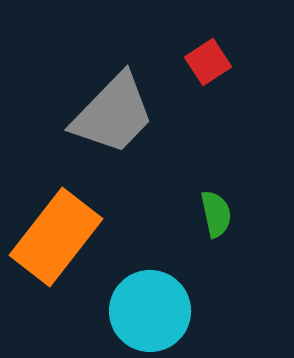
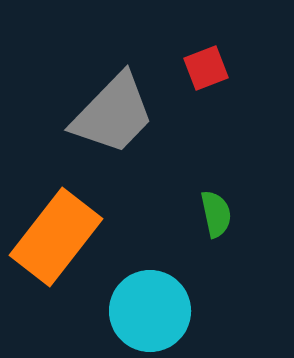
red square: moved 2 px left, 6 px down; rotated 12 degrees clockwise
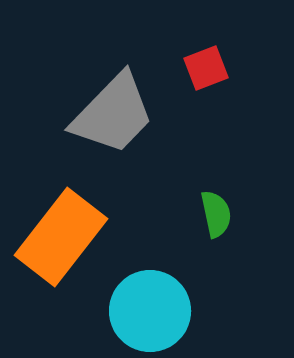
orange rectangle: moved 5 px right
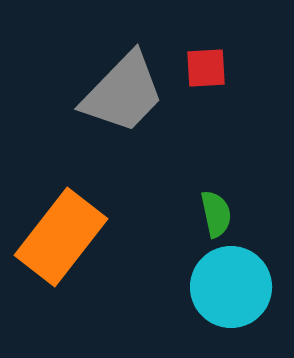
red square: rotated 18 degrees clockwise
gray trapezoid: moved 10 px right, 21 px up
cyan circle: moved 81 px right, 24 px up
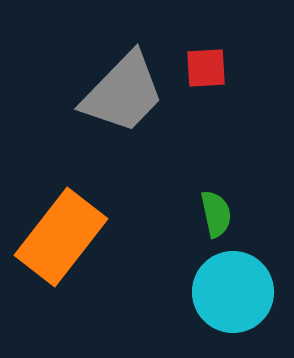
cyan circle: moved 2 px right, 5 px down
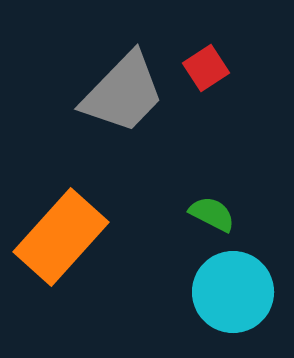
red square: rotated 30 degrees counterclockwise
green semicircle: moved 4 px left; rotated 51 degrees counterclockwise
orange rectangle: rotated 4 degrees clockwise
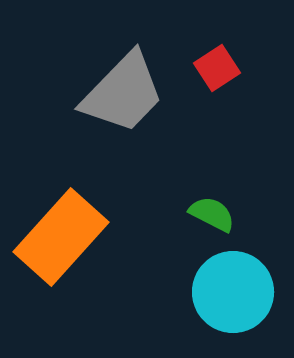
red square: moved 11 px right
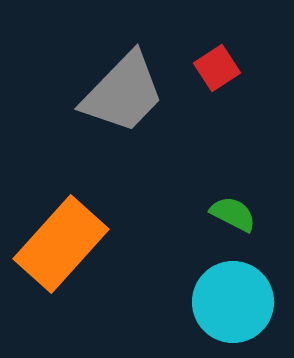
green semicircle: moved 21 px right
orange rectangle: moved 7 px down
cyan circle: moved 10 px down
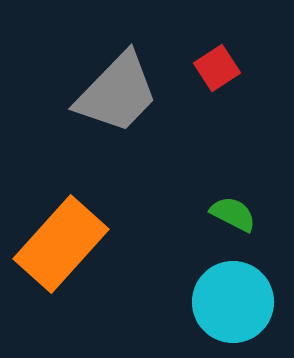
gray trapezoid: moved 6 px left
